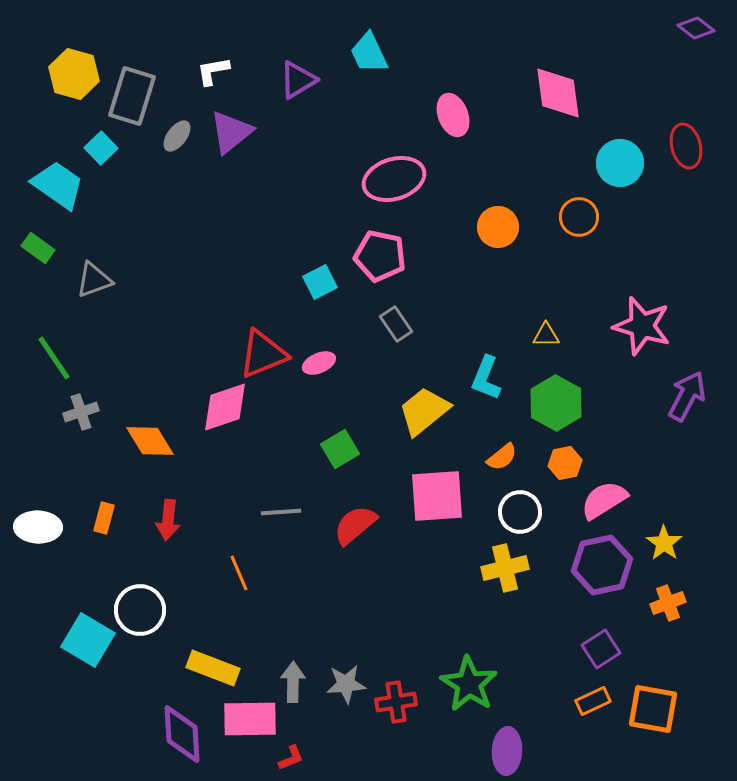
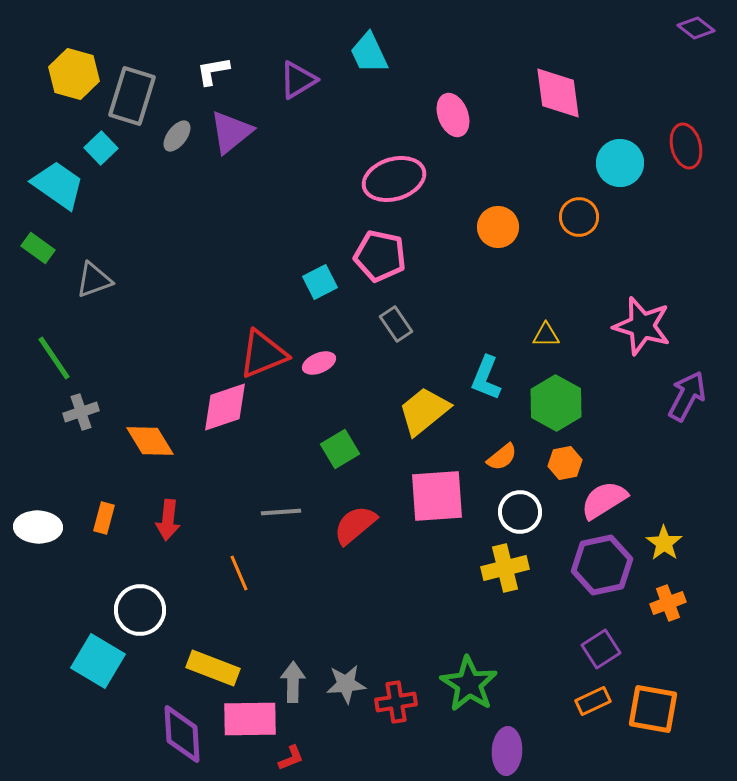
cyan square at (88, 640): moved 10 px right, 21 px down
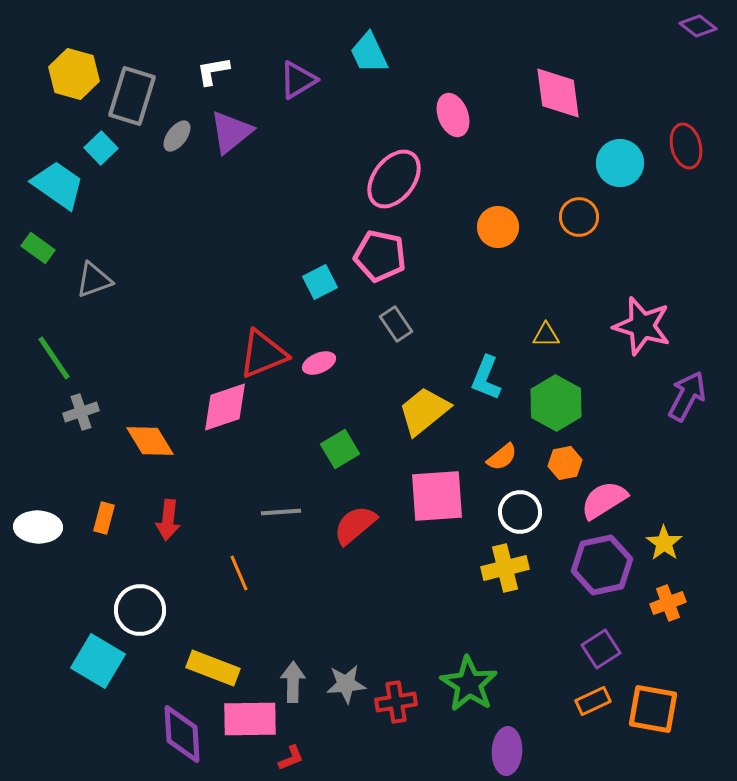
purple diamond at (696, 28): moved 2 px right, 2 px up
pink ellipse at (394, 179): rotated 36 degrees counterclockwise
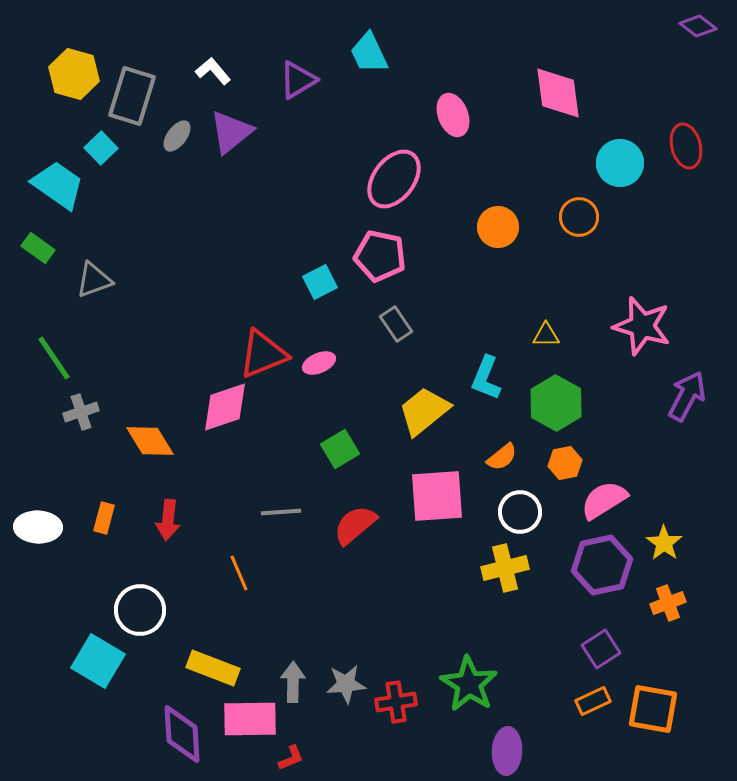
white L-shape at (213, 71): rotated 60 degrees clockwise
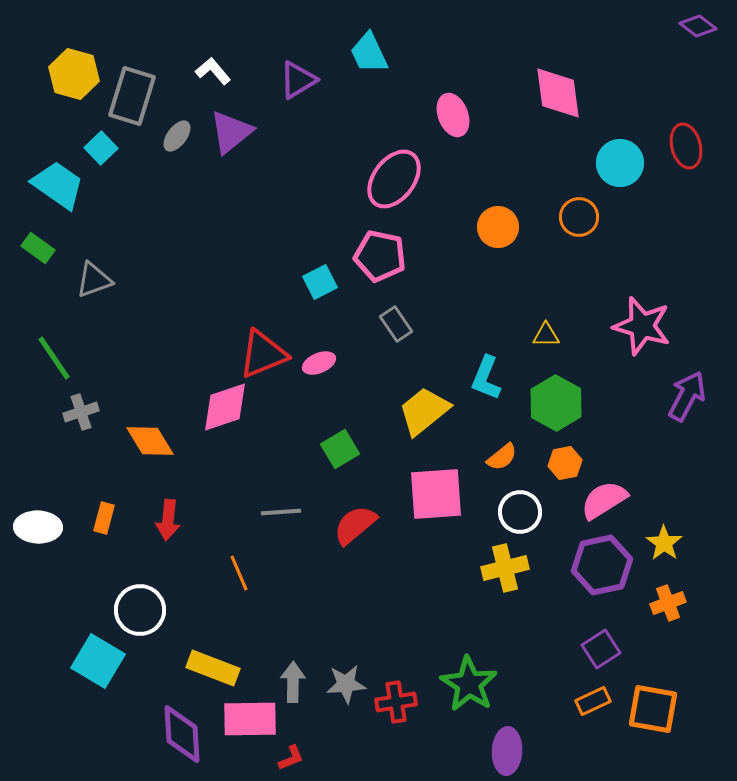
pink square at (437, 496): moved 1 px left, 2 px up
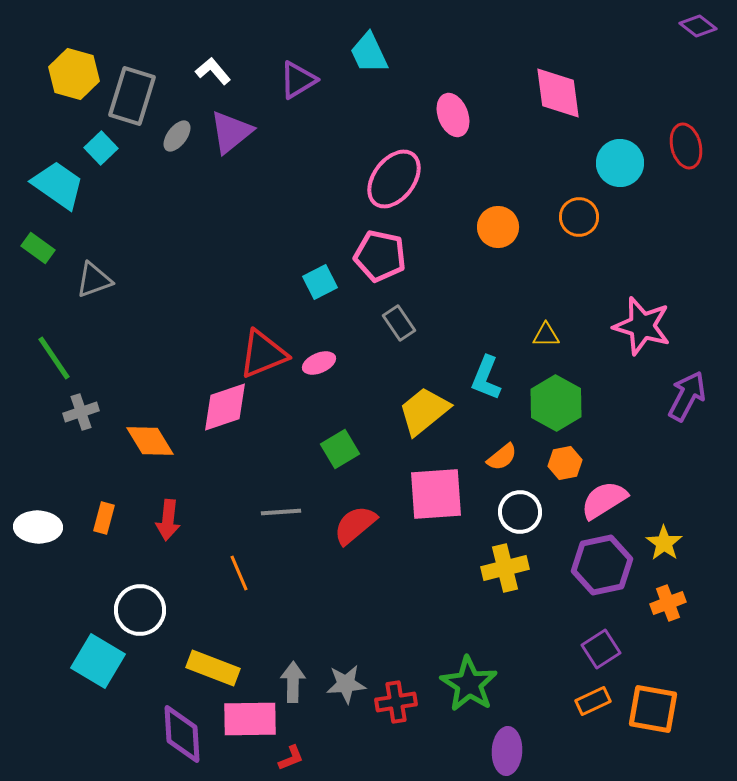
gray rectangle at (396, 324): moved 3 px right, 1 px up
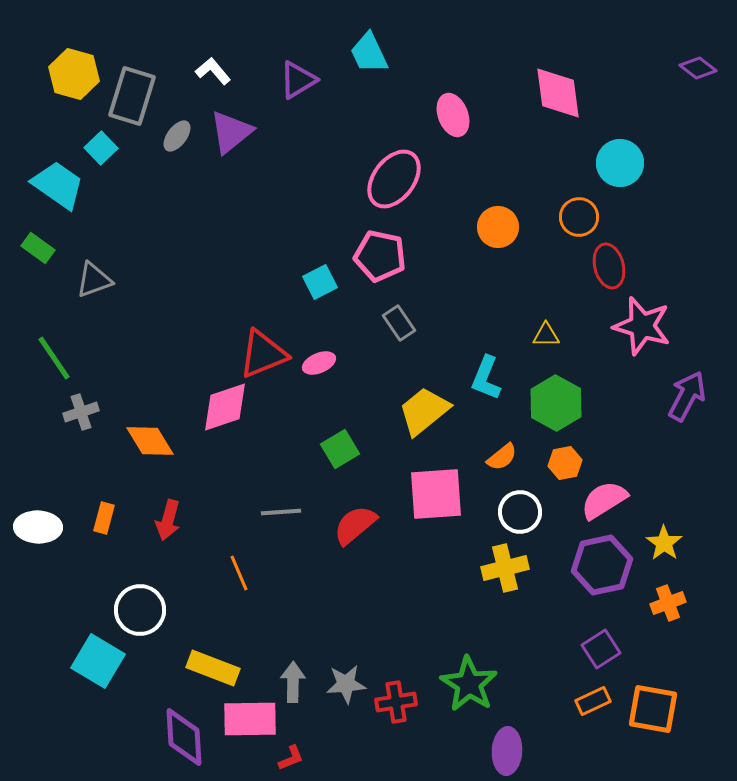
purple diamond at (698, 26): moved 42 px down
red ellipse at (686, 146): moved 77 px left, 120 px down
red arrow at (168, 520): rotated 9 degrees clockwise
purple diamond at (182, 734): moved 2 px right, 3 px down
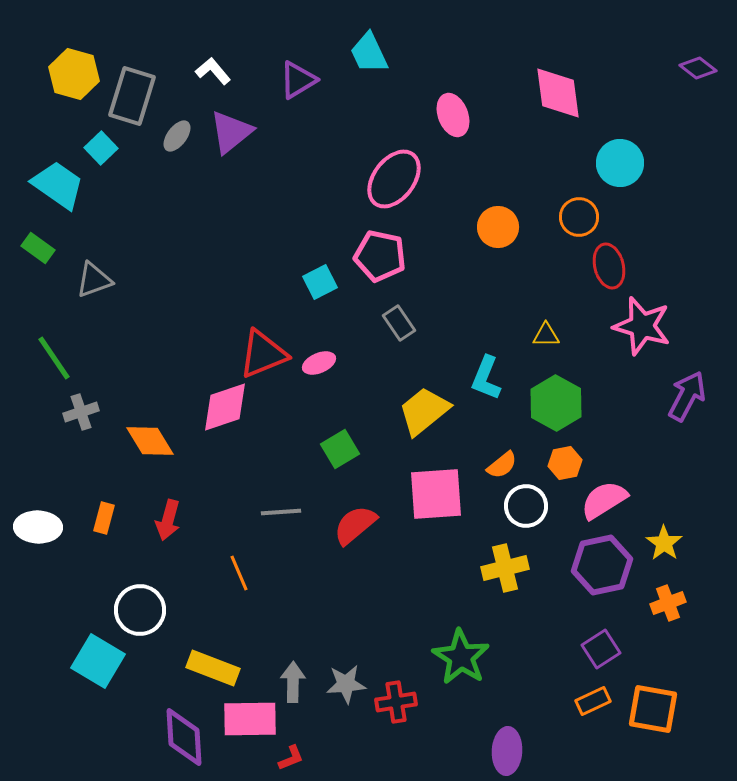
orange semicircle at (502, 457): moved 8 px down
white circle at (520, 512): moved 6 px right, 6 px up
green star at (469, 684): moved 8 px left, 27 px up
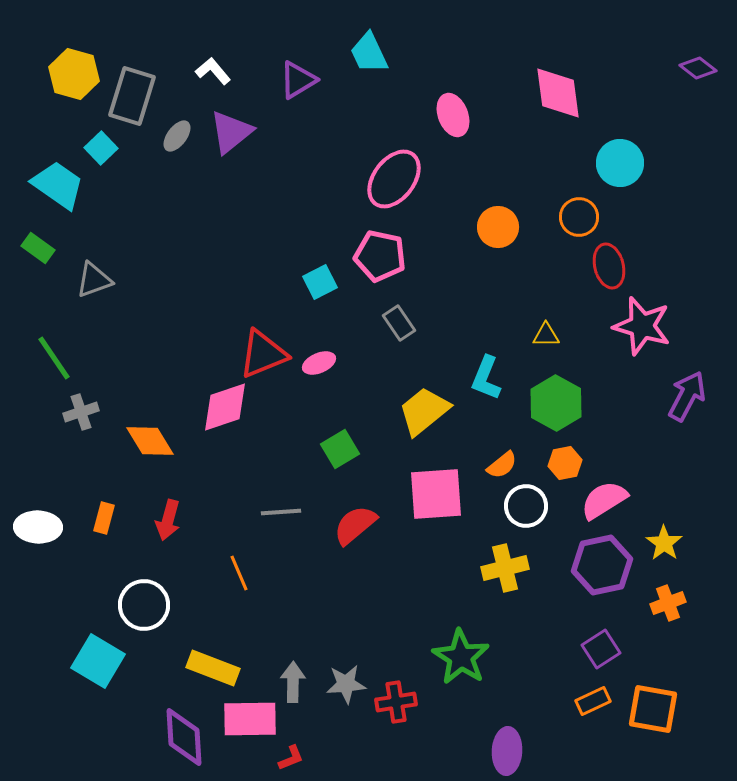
white circle at (140, 610): moved 4 px right, 5 px up
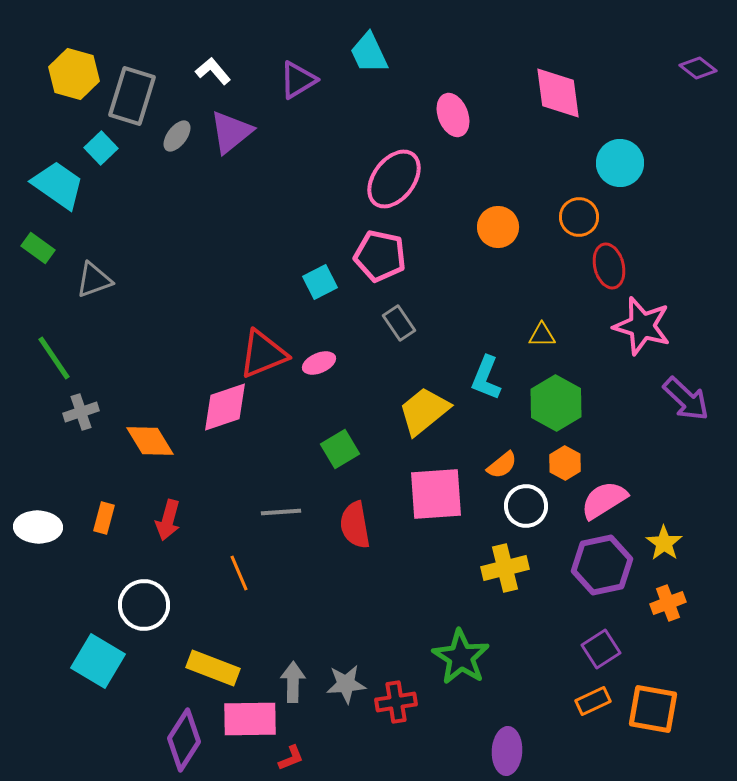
yellow triangle at (546, 335): moved 4 px left
purple arrow at (687, 396): moved 1 px left, 3 px down; rotated 105 degrees clockwise
orange hexagon at (565, 463): rotated 20 degrees counterclockwise
red semicircle at (355, 525): rotated 60 degrees counterclockwise
purple diamond at (184, 737): moved 3 px down; rotated 36 degrees clockwise
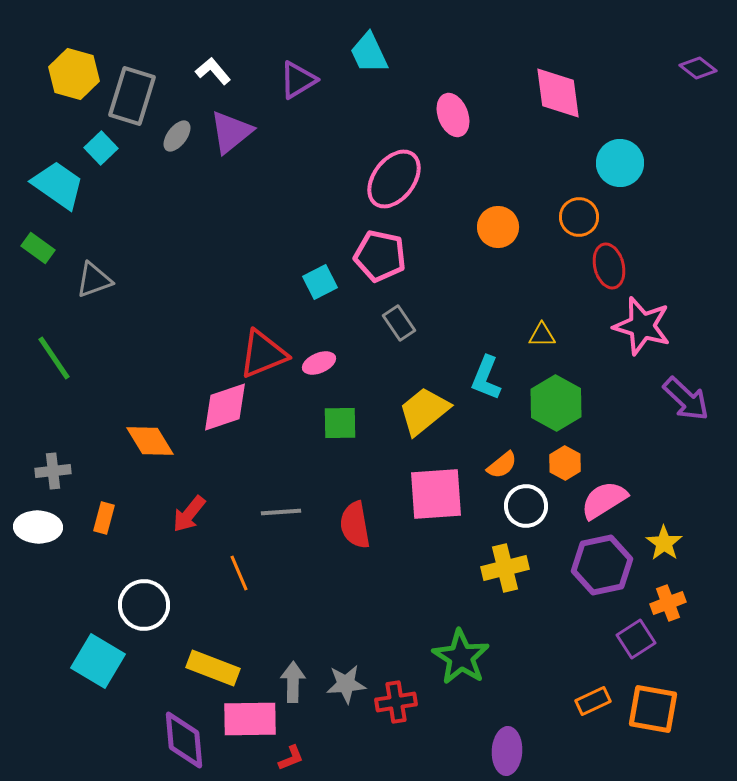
gray cross at (81, 412): moved 28 px left, 59 px down; rotated 12 degrees clockwise
green square at (340, 449): moved 26 px up; rotated 30 degrees clockwise
red arrow at (168, 520): moved 21 px right, 6 px up; rotated 24 degrees clockwise
purple square at (601, 649): moved 35 px right, 10 px up
purple diamond at (184, 740): rotated 38 degrees counterclockwise
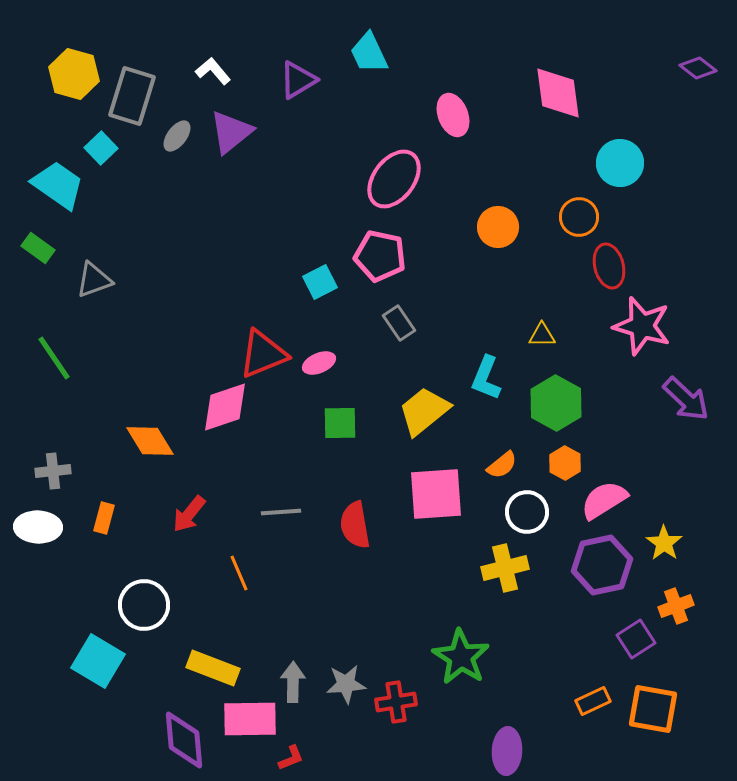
white circle at (526, 506): moved 1 px right, 6 px down
orange cross at (668, 603): moved 8 px right, 3 px down
